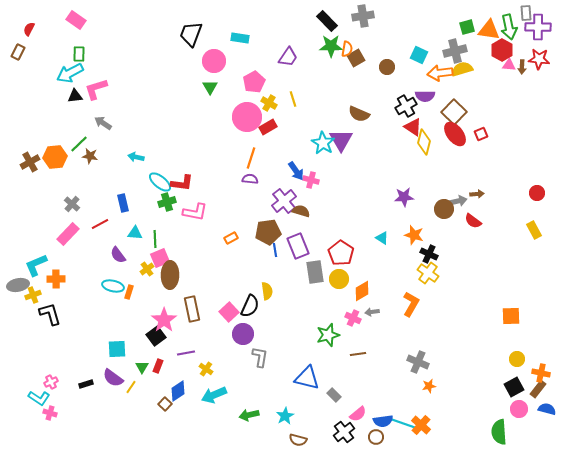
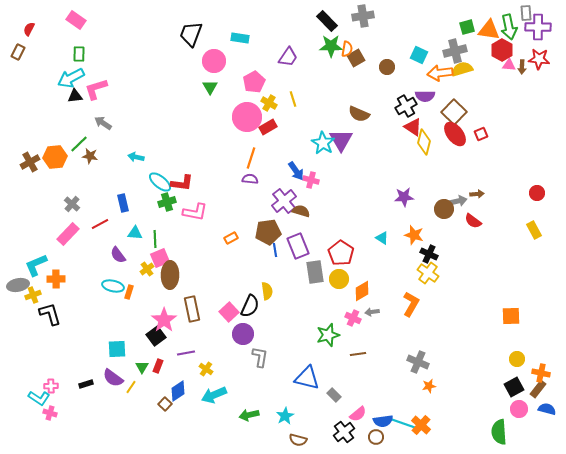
cyan arrow at (70, 73): moved 1 px right, 5 px down
pink cross at (51, 382): moved 4 px down; rotated 24 degrees clockwise
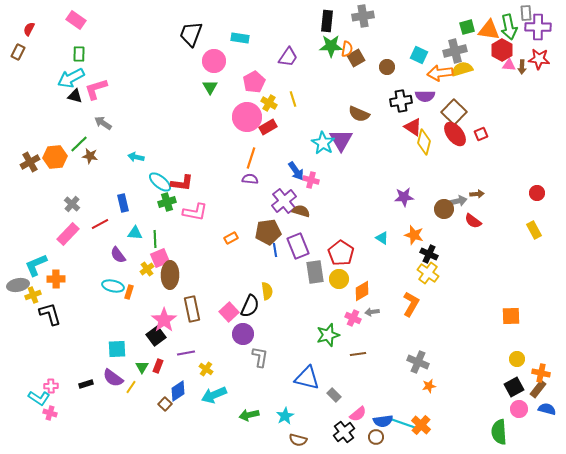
black rectangle at (327, 21): rotated 50 degrees clockwise
black triangle at (75, 96): rotated 21 degrees clockwise
black cross at (406, 106): moved 5 px left, 5 px up; rotated 20 degrees clockwise
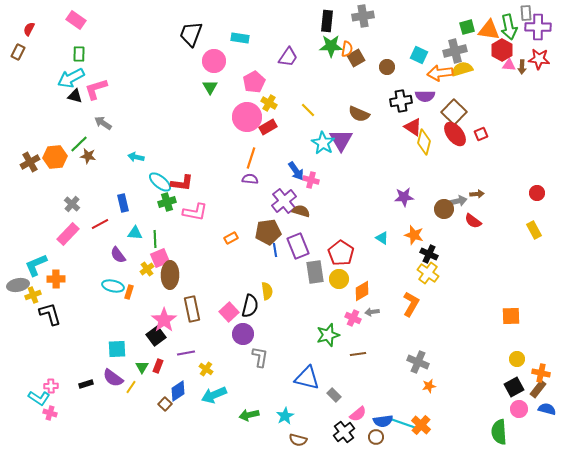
yellow line at (293, 99): moved 15 px right, 11 px down; rotated 28 degrees counterclockwise
brown star at (90, 156): moved 2 px left
black semicircle at (250, 306): rotated 10 degrees counterclockwise
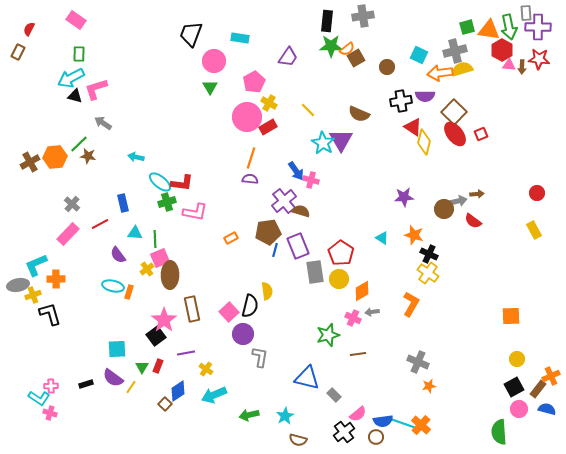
orange semicircle at (347, 49): rotated 42 degrees clockwise
blue line at (275, 250): rotated 24 degrees clockwise
orange cross at (541, 373): moved 10 px right, 3 px down; rotated 36 degrees counterclockwise
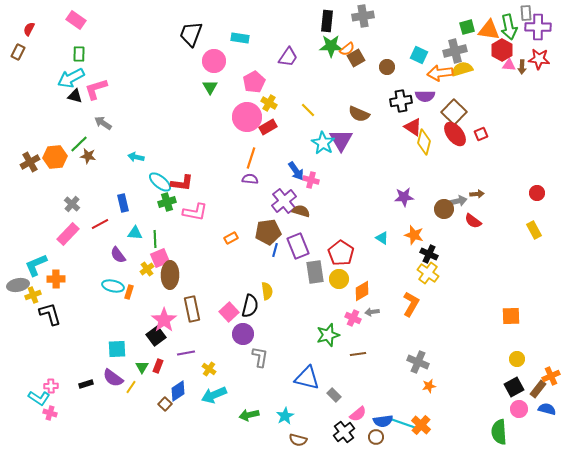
yellow cross at (206, 369): moved 3 px right
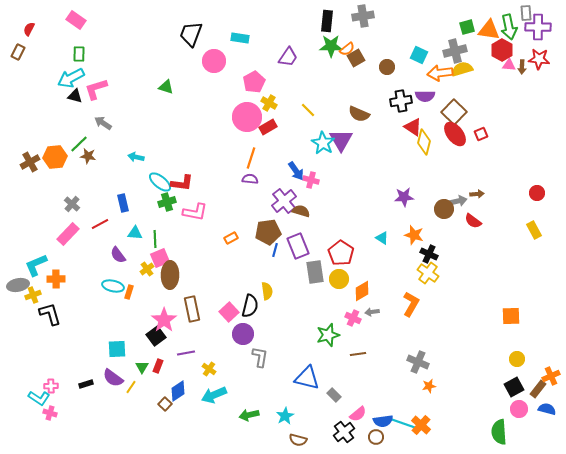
green triangle at (210, 87): moved 44 px left; rotated 42 degrees counterclockwise
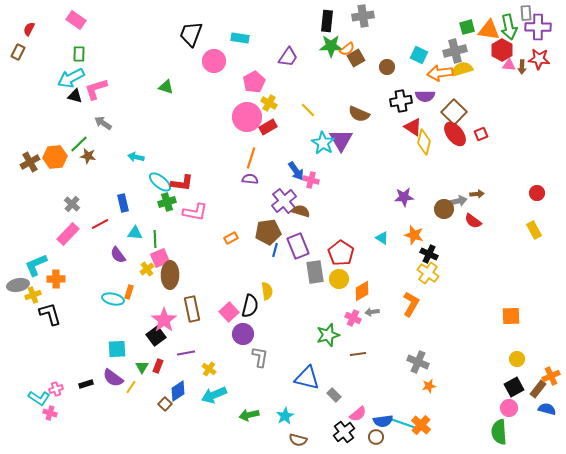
cyan ellipse at (113, 286): moved 13 px down
pink cross at (51, 386): moved 5 px right, 3 px down; rotated 16 degrees counterclockwise
pink circle at (519, 409): moved 10 px left, 1 px up
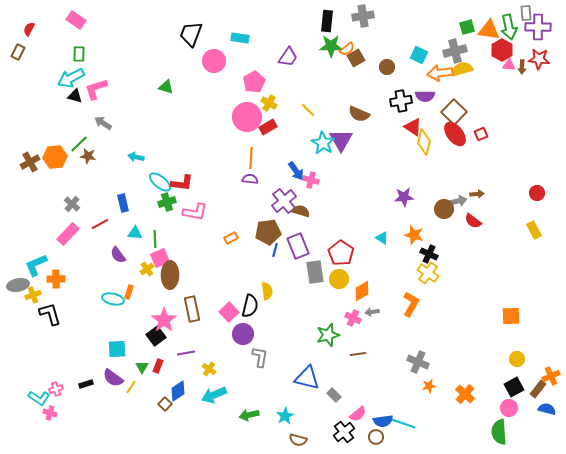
orange line at (251, 158): rotated 15 degrees counterclockwise
orange cross at (421, 425): moved 44 px right, 31 px up
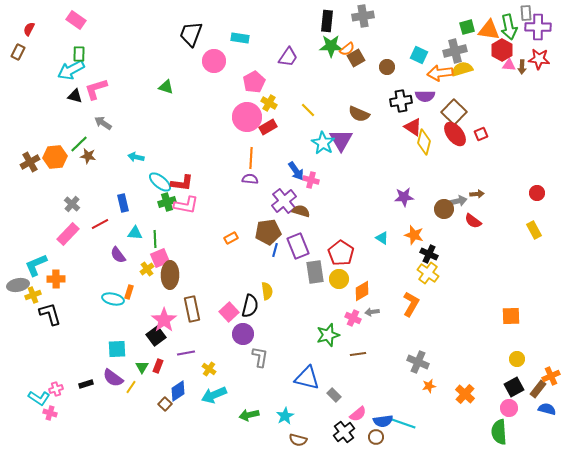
cyan arrow at (71, 78): moved 8 px up
pink L-shape at (195, 212): moved 9 px left, 7 px up
